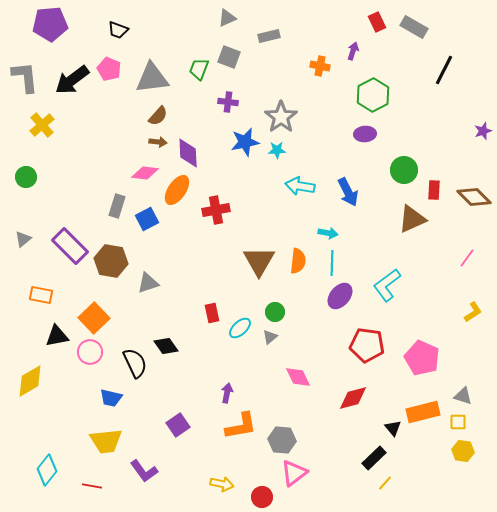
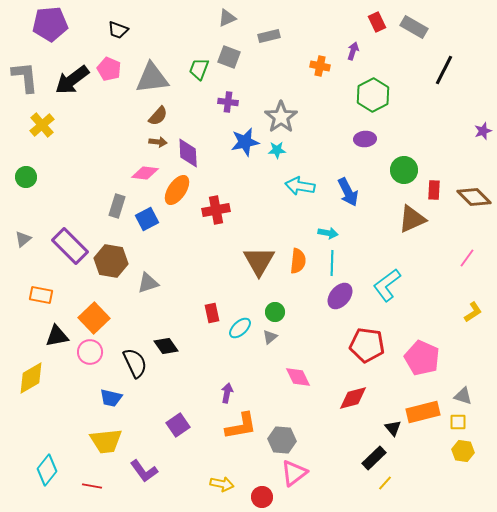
purple ellipse at (365, 134): moved 5 px down
yellow diamond at (30, 381): moved 1 px right, 3 px up
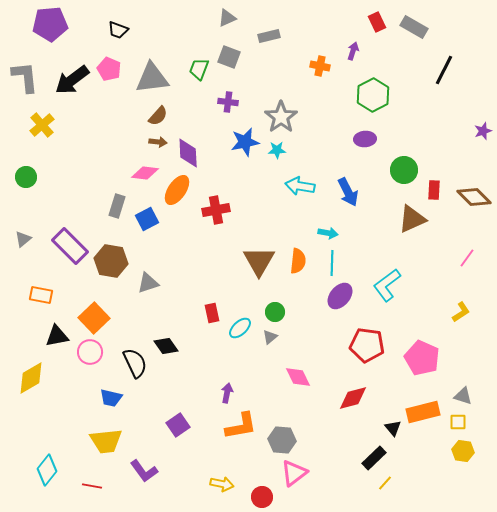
yellow L-shape at (473, 312): moved 12 px left
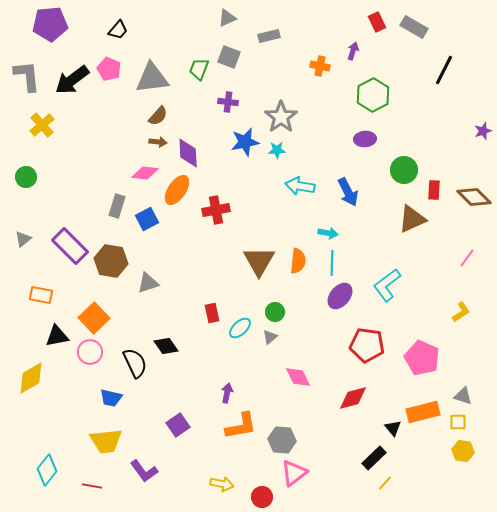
black trapezoid at (118, 30): rotated 70 degrees counterclockwise
gray L-shape at (25, 77): moved 2 px right, 1 px up
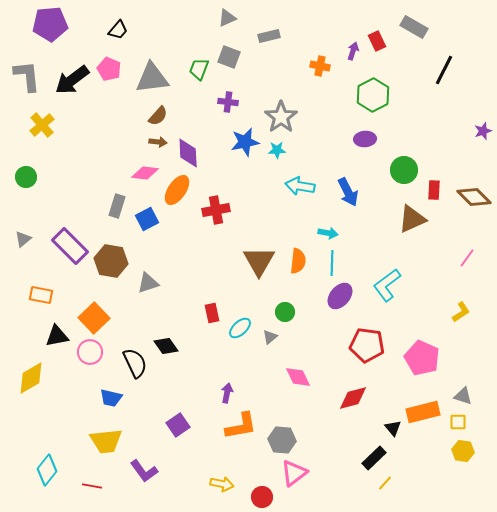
red rectangle at (377, 22): moved 19 px down
green circle at (275, 312): moved 10 px right
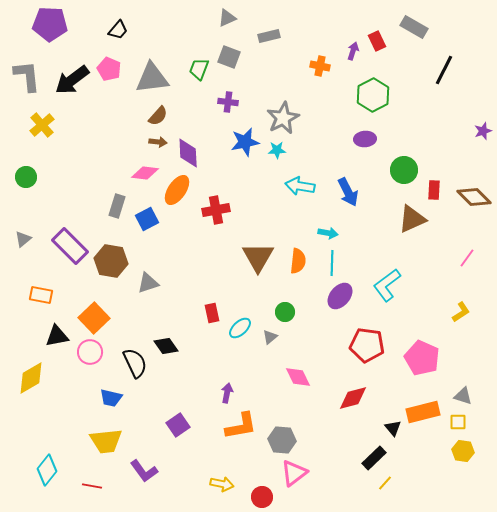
purple pentagon at (50, 24): rotated 8 degrees clockwise
gray star at (281, 117): moved 2 px right, 1 px down; rotated 8 degrees clockwise
brown triangle at (259, 261): moved 1 px left, 4 px up
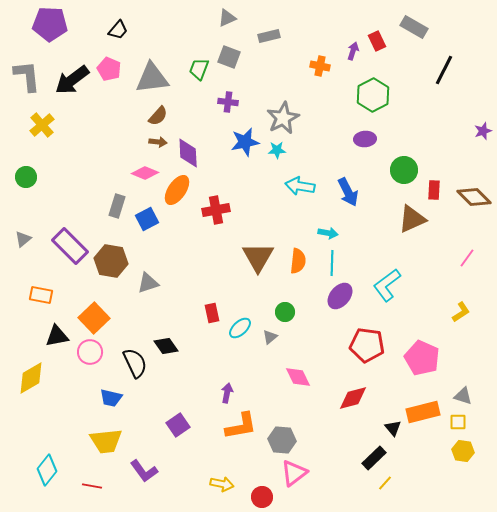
pink diamond at (145, 173): rotated 16 degrees clockwise
